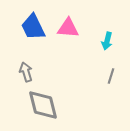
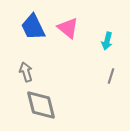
pink triangle: rotated 35 degrees clockwise
gray diamond: moved 2 px left
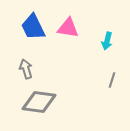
pink triangle: rotated 30 degrees counterclockwise
gray arrow: moved 3 px up
gray line: moved 1 px right, 4 px down
gray diamond: moved 2 px left, 3 px up; rotated 68 degrees counterclockwise
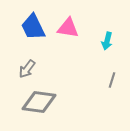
gray arrow: moved 1 px right; rotated 126 degrees counterclockwise
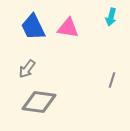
cyan arrow: moved 4 px right, 24 px up
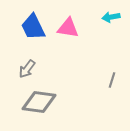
cyan arrow: rotated 66 degrees clockwise
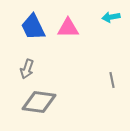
pink triangle: rotated 10 degrees counterclockwise
gray arrow: rotated 18 degrees counterclockwise
gray line: rotated 28 degrees counterclockwise
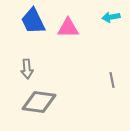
blue trapezoid: moved 6 px up
gray arrow: rotated 24 degrees counterclockwise
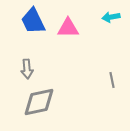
gray diamond: rotated 20 degrees counterclockwise
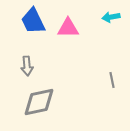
gray arrow: moved 3 px up
